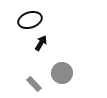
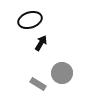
gray rectangle: moved 4 px right; rotated 14 degrees counterclockwise
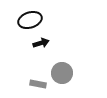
black arrow: rotated 42 degrees clockwise
gray rectangle: rotated 21 degrees counterclockwise
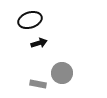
black arrow: moved 2 px left
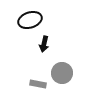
black arrow: moved 5 px right, 1 px down; rotated 119 degrees clockwise
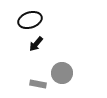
black arrow: moved 8 px left; rotated 28 degrees clockwise
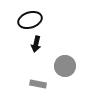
black arrow: rotated 28 degrees counterclockwise
gray circle: moved 3 px right, 7 px up
